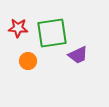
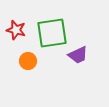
red star: moved 2 px left, 2 px down; rotated 12 degrees clockwise
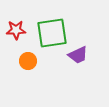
red star: rotated 18 degrees counterclockwise
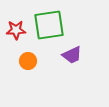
green square: moved 3 px left, 8 px up
purple trapezoid: moved 6 px left
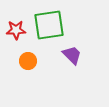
purple trapezoid: rotated 110 degrees counterclockwise
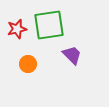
red star: moved 1 px right, 1 px up; rotated 12 degrees counterclockwise
orange circle: moved 3 px down
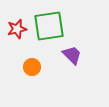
green square: moved 1 px down
orange circle: moved 4 px right, 3 px down
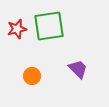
purple trapezoid: moved 6 px right, 14 px down
orange circle: moved 9 px down
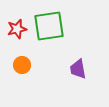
purple trapezoid: rotated 145 degrees counterclockwise
orange circle: moved 10 px left, 11 px up
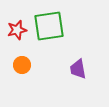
red star: moved 1 px down
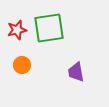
green square: moved 2 px down
purple trapezoid: moved 2 px left, 3 px down
